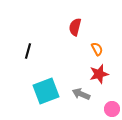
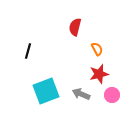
pink circle: moved 14 px up
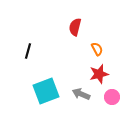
pink circle: moved 2 px down
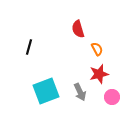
red semicircle: moved 3 px right, 2 px down; rotated 30 degrees counterclockwise
black line: moved 1 px right, 4 px up
gray arrow: moved 1 px left, 2 px up; rotated 138 degrees counterclockwise
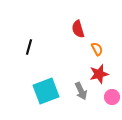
gray arrow: moved 1 px right, 1 px up
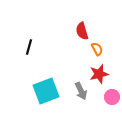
red semicircle: moved 4 px right, 2 px down
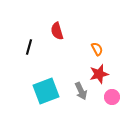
red semicircle: moved 25 px left
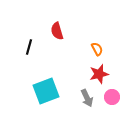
gray arrow: moved 6 px right, 7 px down
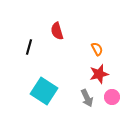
cyan square: moved 2 px left; rotated 36 degrees counterclockwise
